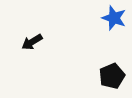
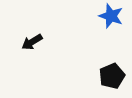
blue star: moved 3 px left, 2 px up
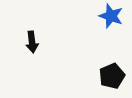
black arrow: rotated 65 degrees counterclockwise
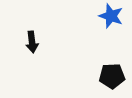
black pentagon: rotated 20 degrees clockwise
